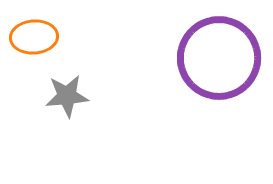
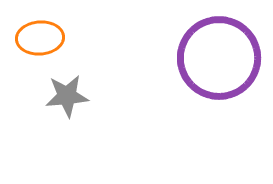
orange ellipse: moved 6 px right, 1 px down
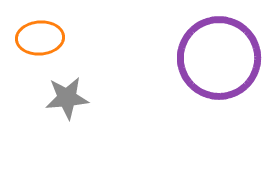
gray star: moved 2 px down
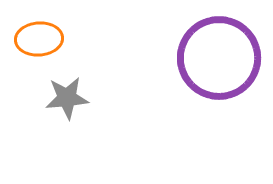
orange ellipse: moved 1 px left, 1 px down
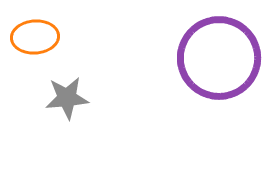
orange ellipse: moved 4 px left, 2 px up
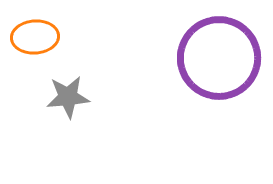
gray star: moved 1 px right, 1 px up
